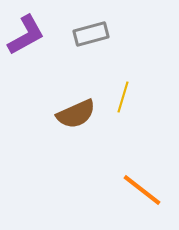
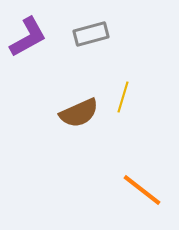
purple L-shape: moved 2 px right, 2 px down
brown semicircle: moved 3 px right, 1 px up
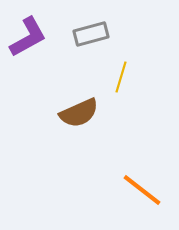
yellow line: moved 2 px left, 20 px up
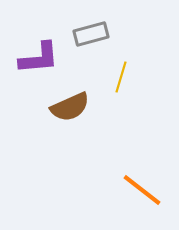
purple L-shape: moved 11 px right, 21 px down; rotated 24 degrees clockwise
brown semicircle: moved 9 px left, 6 px up
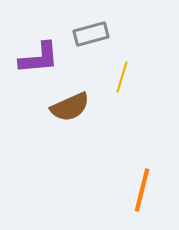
yellow line: moved 1 px right
orange line: rotated 66 degrees clockwise
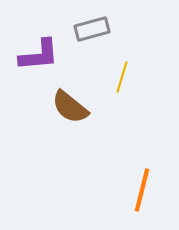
gray rectangle: moved 1 px right, 5 px up
purple L-shape: moved 3 px up
brown semicircle: rotated 63 degrees clockwise
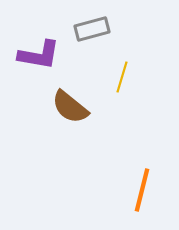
purple L-shape: rotated 15 degrees clockwise
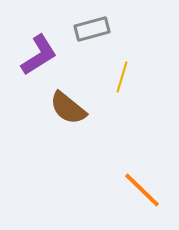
purple L-shape: rotated 42 degrees counterclockwise
brown semicircle: moved 2 px left, 1 px down
orange line: rotated 60 degrees counterclockwise
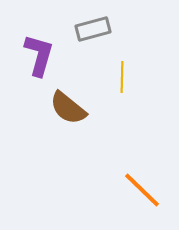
gray rectangle: moved 1 px right
purple L-shape: rotated 42 degrees counterclockwise
yellow line: rotated 16 degrees counterclockwise
